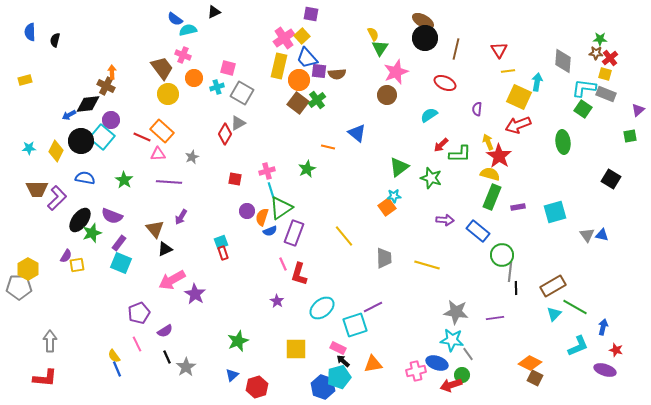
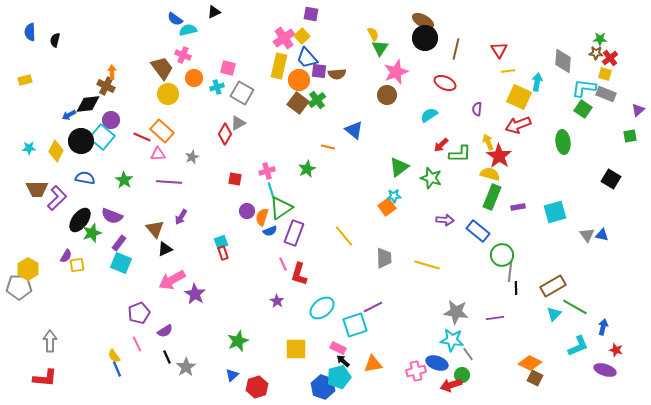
blue triangle at (357, 133): moved 3 px left, 3 px up
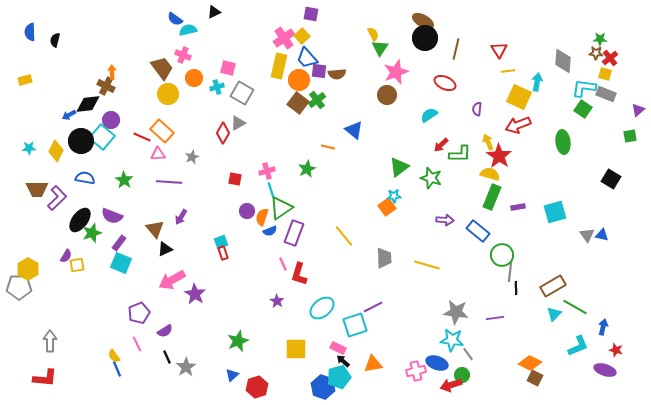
red diamond at (225, 134): moved 2 px left, 1 px up
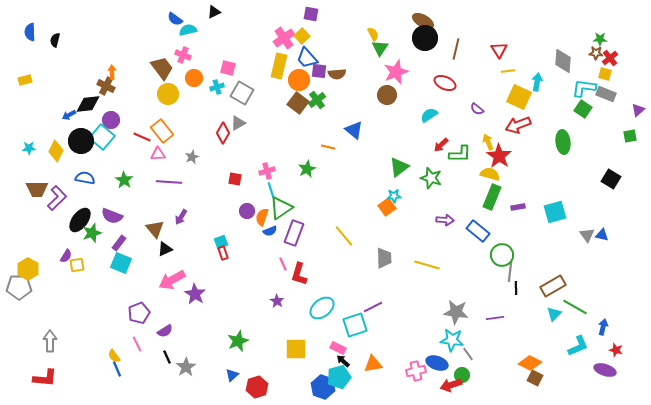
purple semicircle at (477, 109): rotated 56 degrees counterclockwise
orange rectangle at (162, 131): rotated 10 degrees clockwise
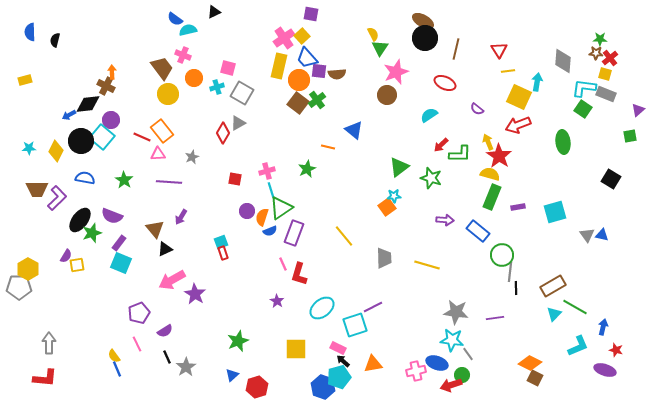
gray arrow at (50, 341): moved 1 px left, 2 px down
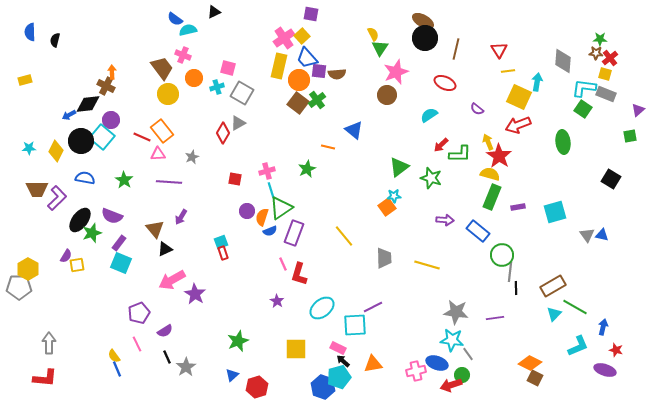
cyan square at (355, 325): rotated 15 degrees clockwise
